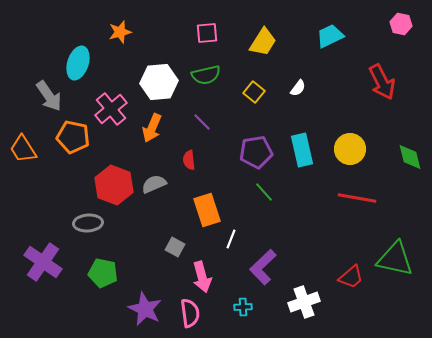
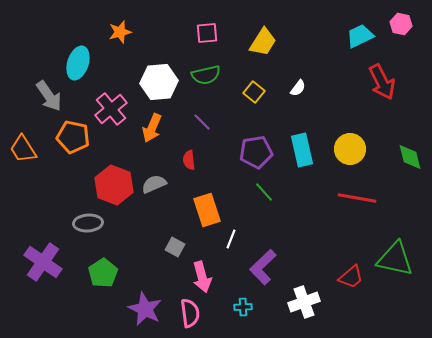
cyan trapezoid: moved 30 px right
green pentagon: rotated 28 degrees clockwise
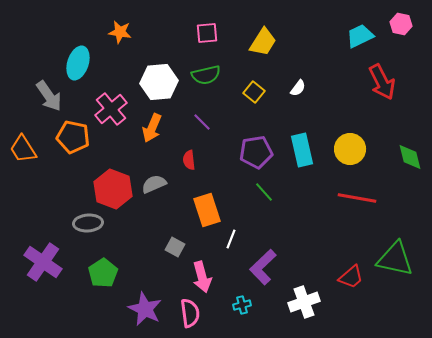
orange star: rotated 25 degrees clockwise
red hexagon: moved 1 px left, 4 px down
cyan cross: moved 1 px left, 2 px up; rotated 12 degrees counterclockwise
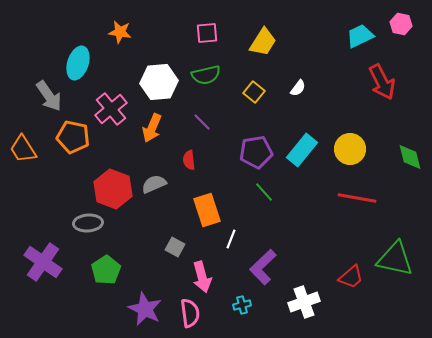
cyan rectangle: rotated 52 degrees clockwise
green pentagon: moved 3 px right, 3 px up
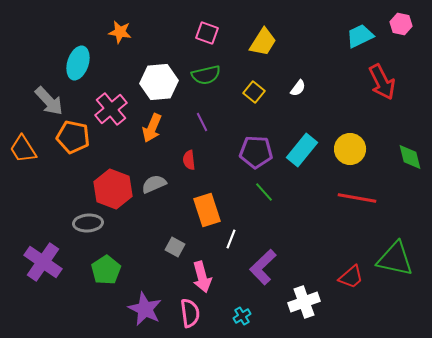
pink square: rotated 25 degrees clockwise
gray arrow: moved 5 px down; rotated 8 degrees counterclockwise
purple line: rotated 18 degrees clockwise
purple pentagon: rotated 12 degrees clockwise
cyan cross: moved 11 px down; rotated 18 degrees counterclockwise
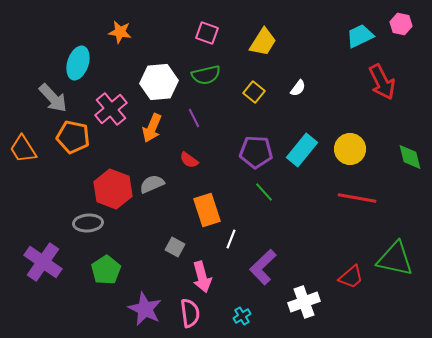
gray arrow: moved 4 px right, 3 px up
purple line: moved 8 px left, 4 px up
red semicircle: rotated 48 degrees counterclockwise
gray semicircle: moved 2 px left
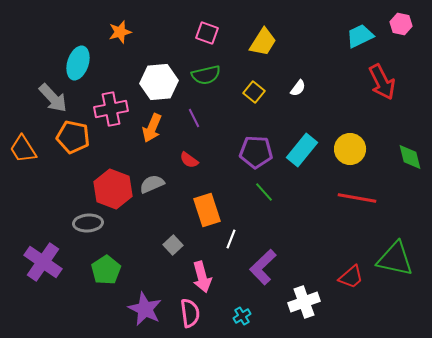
orange star: rotated 25 degrees counterclockwise
pink cross: rotated 28 degrees clockwise
gray square: moved 2 px left, 2 px up; rotated 18 degrees clockwise
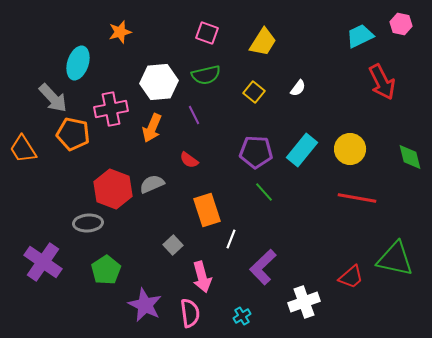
purple line: moved 3 px up
orange pentagon: moved 3 px up
purple star: moved 4 px up
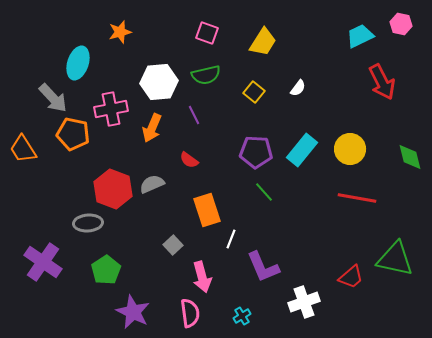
purple L-shape: rotated 69 degrees counterclockwise
purple star: moved 12 px left, 7 px down
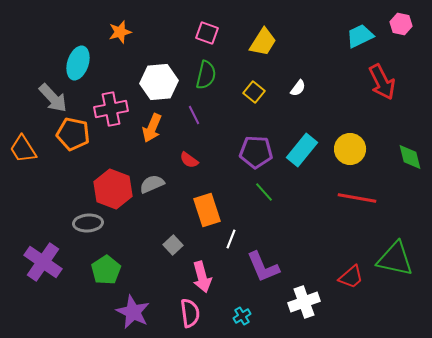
green semicircle: rotated 64 degrees counterclockwise
